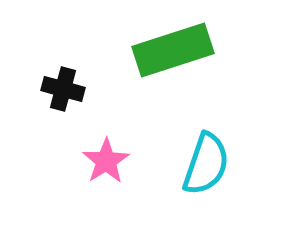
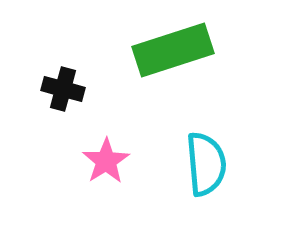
cyan semicircle: rotated 24 degrees counterclockwise
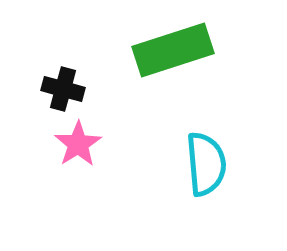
pink star: moved 28 px left, 17 px up
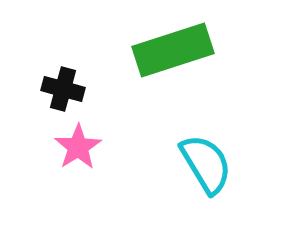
pink star: moved 3 px down
cyan semicircle: rotated 26 degrees counterclockwise
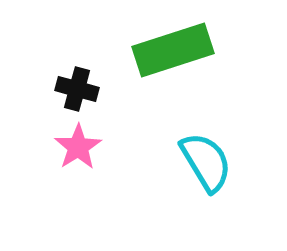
black cross: moved 14 px right
cyan semicircle: moved 2 px up
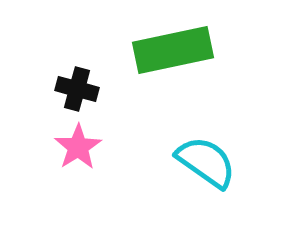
green rectangle: rotated 6 degrees clockwise
cyan semicircle: rotated 24 degrees counterclockwise
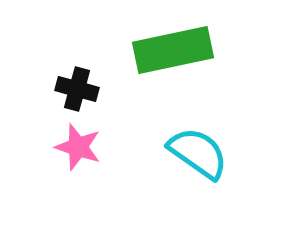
pink star: rotated 21 degrees counterclockwise
cyan semicircle: moved 8 px left, 9 px up
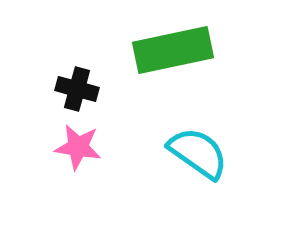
pink star: rotated 9 degrees counterclockwise
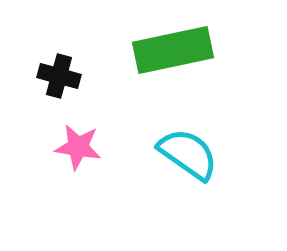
black cross: moved 18 px left, 13 px up
cyan semicircle: moved 10 px left, 1 px down
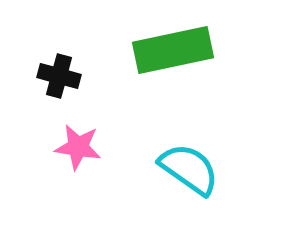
cyan semicircle: moved 1 px right, 15 px down
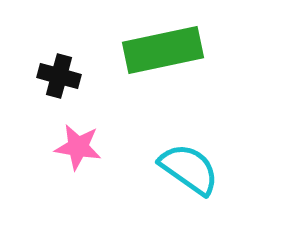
green rectangle: moved 10 px left
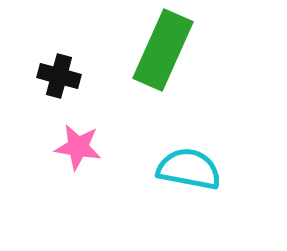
green rectangle: rotated 54 degrees counterclockwise
cyan semicircle: rotated 24 degrees counterclockwise
